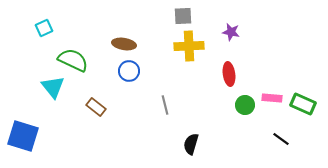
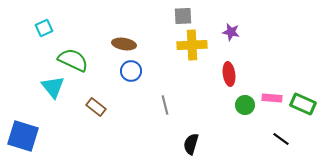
yellow cross: moved 3 px right, 1 px up
blue circle: moved 2 px right
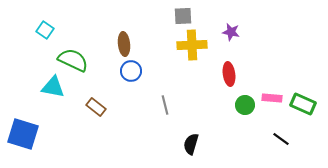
cyan square: moved 1 px right, 2 px down; rotated 30 degrees counterclockwise
brown ellipse: rotated 75 degrees clockwise
cyan triangle: rotated 40 degrees counterclockwise
blue square: moved 2 px up
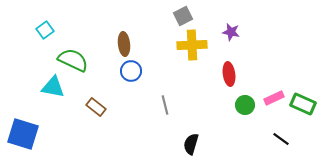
gray square: rotated 24 degrees counterclockwise
cyan square: rotated 18 degrees clockwise
pink rectangle: moved 2 px right; rotated 30 degrees counterclockwise
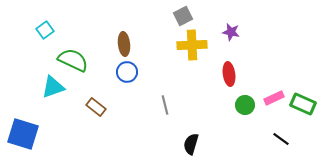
blue circle: moved 4 px left, 1 px down
cyan triangle: rotated 30 degrees counterclockwise
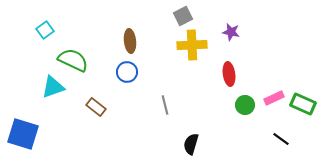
brown ellipse: moved 6 px right, 3 px up
